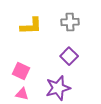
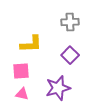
yellow L-shape: moved 18 px down
purple square: moved 1 px right, 1 px up
pink square: rotated 30 degrees counterclockwise
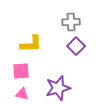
gray cross: moved 1 px right
purple square: moved 6 px right, 9 px up
